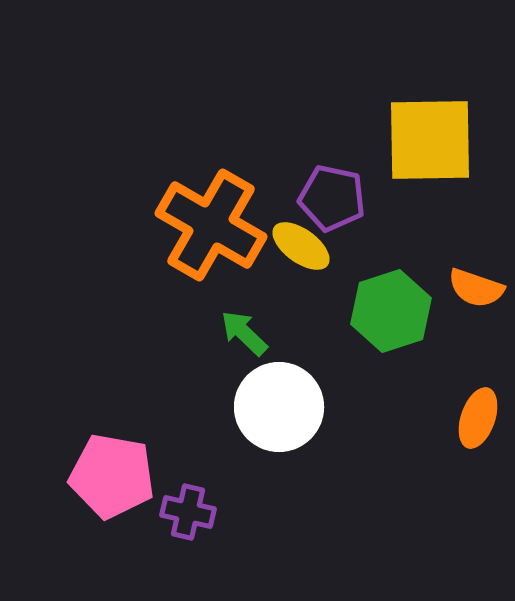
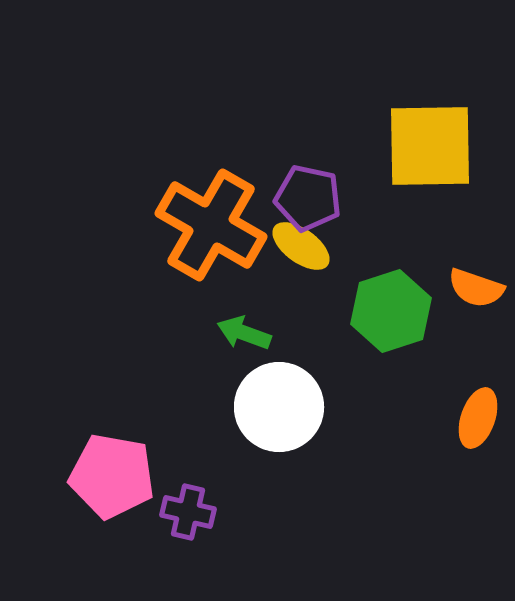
yellow square: moved 6 px down
purple pentagon: moved 24 px left
green arrow: rotated 24 degrees counterclockwise
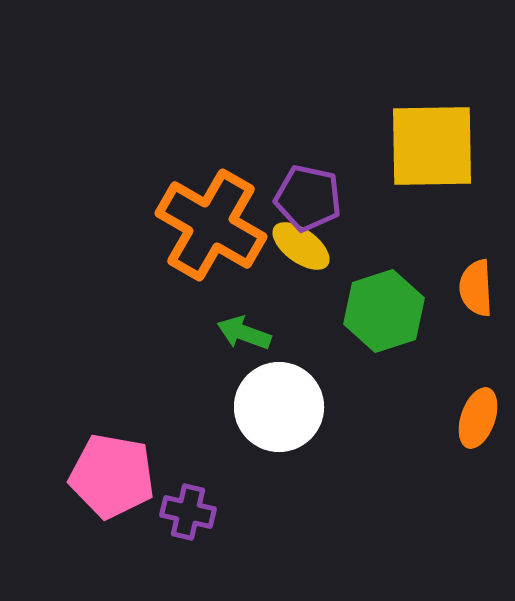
yellow square: moved 2 px right
orange semicircle: rotated 68 degrees clockwise
green hexagon: moved 7 px left
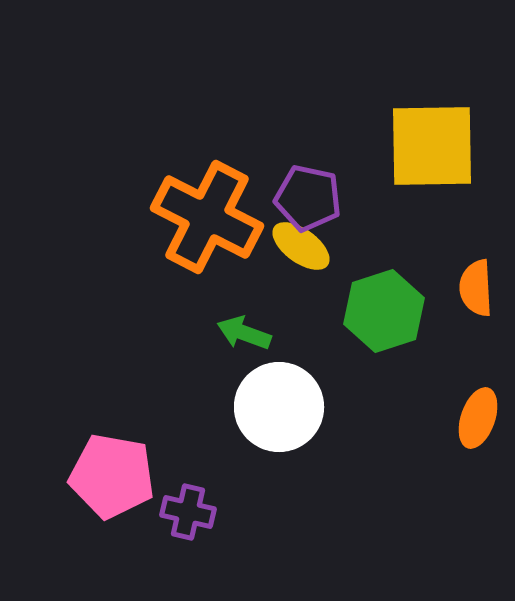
orange cross: moved 4 px left, 8 px up; rotated 3 degrees counterclockwise
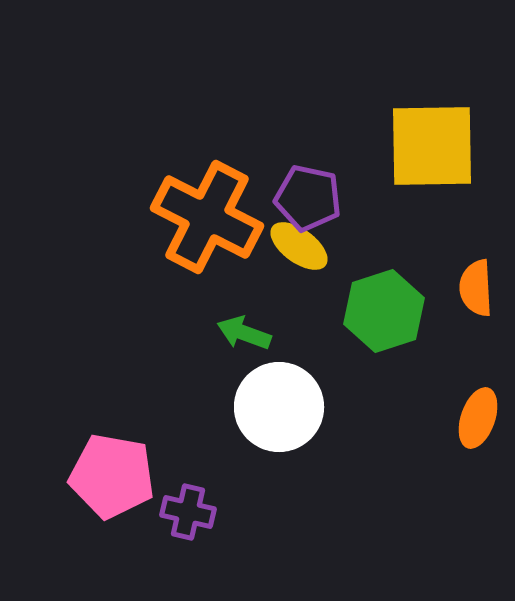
yellow ellipse: moved 2 px left
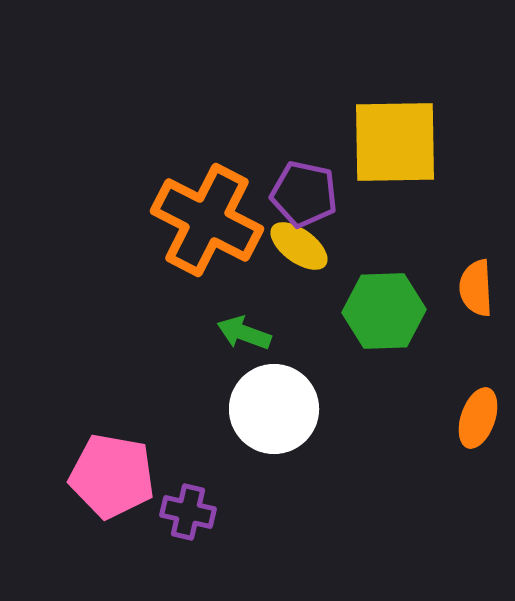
yellow square: moved 37 px left, 4 px up
purple pentagon: moved 4 px left, 4 px up
orange cross: moved 3 px down
green hexagon: rotated 16 degrees clockwise
white circle: moved 5 px left, 2 px down
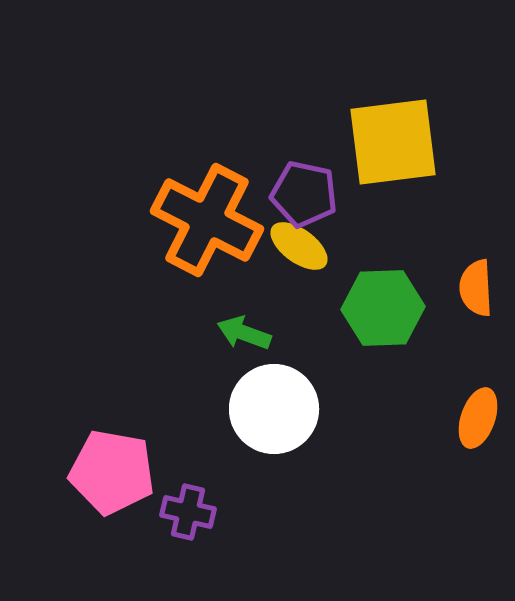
yellow square: moved 2 px left; rotated 6 degrees counterclockwise
green hexagon: moved 1 px left, 3 px up
pink pentagon: moved 4 px up
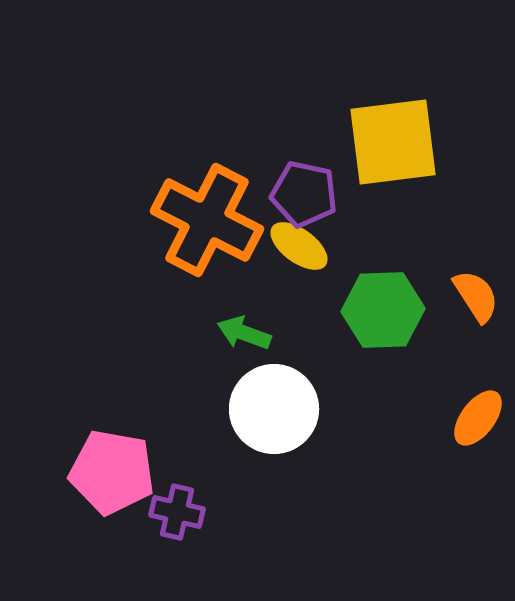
orange semicircle: moved 8 px down; rotated 150 degrees clockwise
green hexagon: moved 2 px down
orange ellipse: rotated 18 degrees clockwise
purple cross: moved 11 px left
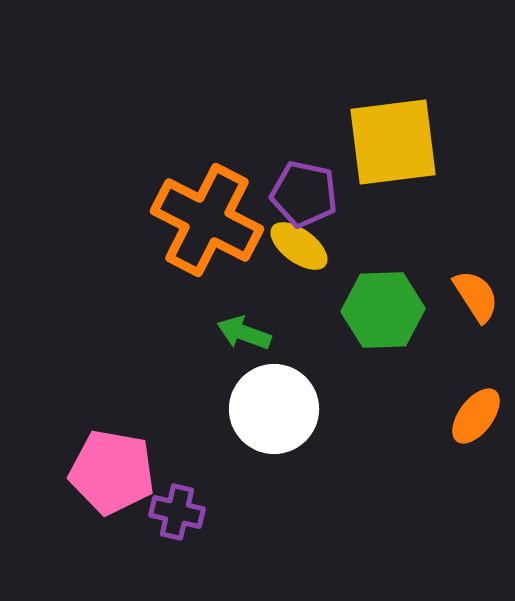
orange ellipse: moved 2 px left, 2 px up
